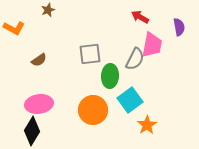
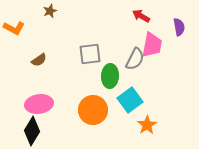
brown star: moved 2 px right, 1 px down
red arrow: moved 1 px right, 1 px up
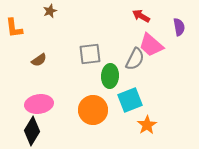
orange L-shape: rotated 55 degrees clockwise
pink trapezoid: moved 1 px left; rotated 120 degrees clockwise
cyan square: rotated 15 degrees clockwise
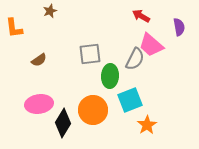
black diamond: moved 31 px right, 8 px up
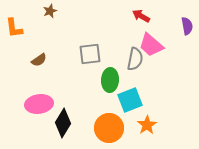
purple semicircle: moved 8 px right, 1 px up
gray semicircle: rotated 15 degrees counterclockwise
green ellipse: moved 4 px down
orange circle: moved 16 px right, 18 px down
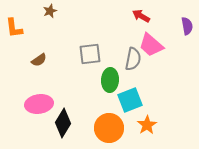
gray semicircle: moved 2 px left
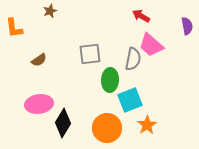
orange circle: moved 2 px left
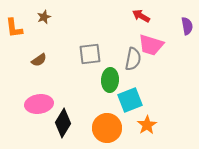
brown star: moved 6 px left, 6 px down
pink trapezoid: rotated 24 degrees counterclockwise
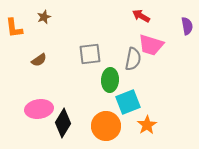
cyan square: moved 2 px left, 2 px down
pink ellipse: moved 5 px down
orange circle: moved 1 px left, 2 px up
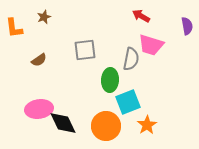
gray square: moved 5 px left, 4 px up
gray semicircle: moved 2 px left
black diamond: rotated 56 degrees counterclockwise
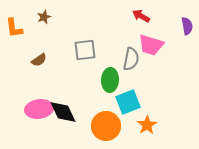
black diamond: moved 11 px up
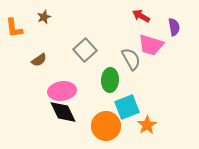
purple semicircle: moved 13 px left, 1 px down
gray square: rotated 35 degrees counterclockwise
gray semicircle: rotated 40 degrees counterclockwise
cyan square: moved 1 px left, 5 px down
pink ellipse: moved 23 px right, 18 px up
